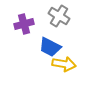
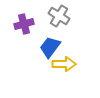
blue trapezoid: rotated 100 degrees clockwise
yellow arrow: rotated 10 degrees counterclockwise
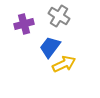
yellow arrow: rotated 25 degrees counterclockwise
